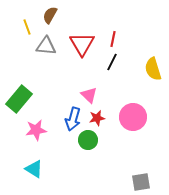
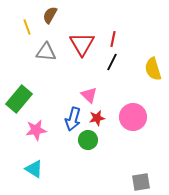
gray triangle: moved 6 px down
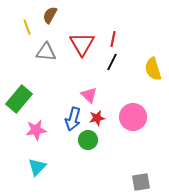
cyan triangle: moved 3 px right, 2 px up; rotated 42 degrees clockwise
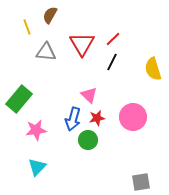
red line: rotated 35 degrees clockwise
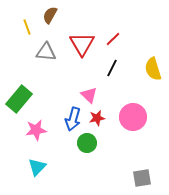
black line: moved 6 px down
green circle: moved 1 px left, 3 px down
gray square: moved 1 px right, 4 px up
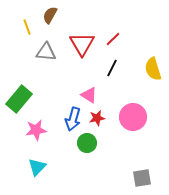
pink triangle: rotated 12 degrees counterclockwise
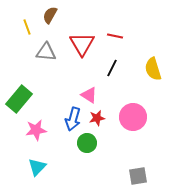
red line: moved 2 px right, 3 px up; rotated 56 degrees clockwise
gray square: moved 4 px left, 2 px up
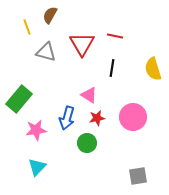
gray triangle: rotated 10 degrees clockwise
black line: rotated 18 degrees counterclockwise
blue arrow: moved 6 px left, 1 px up
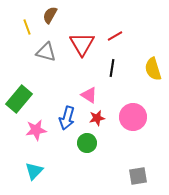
red line: rotated 42 degrees counterclockwise
cyan triangle: moved 3 px left, 4 px down
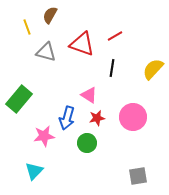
red triangle: rotated 40 degrees counterclockwise
yellow semicircle: rotated 60 degrees clockwise
pink star: moved 8 px right, 6 px down
